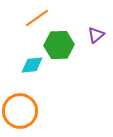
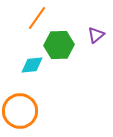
orange line: rotated 20 degrees counterclockwise
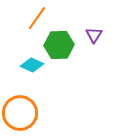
purple triangle: moved 2 px left; rotated 18 degrees counterclockwise
cyan diamond: rotated 30 degrees clockwise
orange circle: moved 2 px down
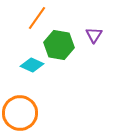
green hexagon: rotated 12 degrees clockwise
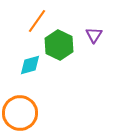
orange line: moved 3 px down
green hexagon: rotated 16 degrees clockwise
cyan diamond: moved 2 px left; rotated 40 degrees counterclockwise
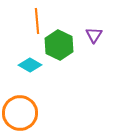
orange line: rotated 40 degrees counterclockwise
cyan diamond: rotated 45 degrees clockwise
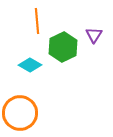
green hexagon: moved 4 px right, 2 px down; rotated 8 degrees clockwise
